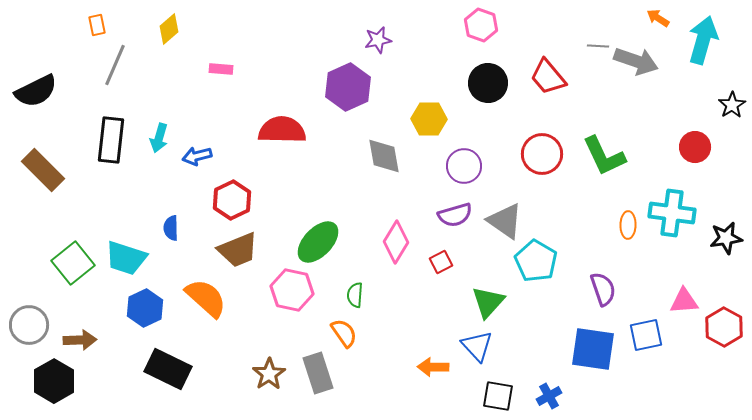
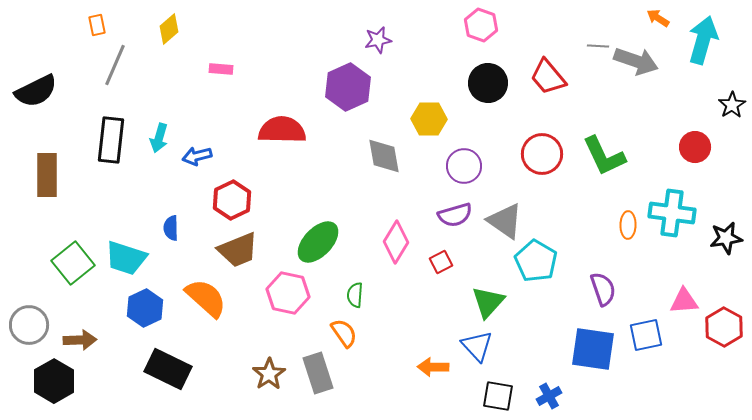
brown rectangle at (43, 170): moved 4 px right, 5 px down; rotated 45 degrees clockwise
pink hexagon at (292, 290): moved 4 px left, 3 px down
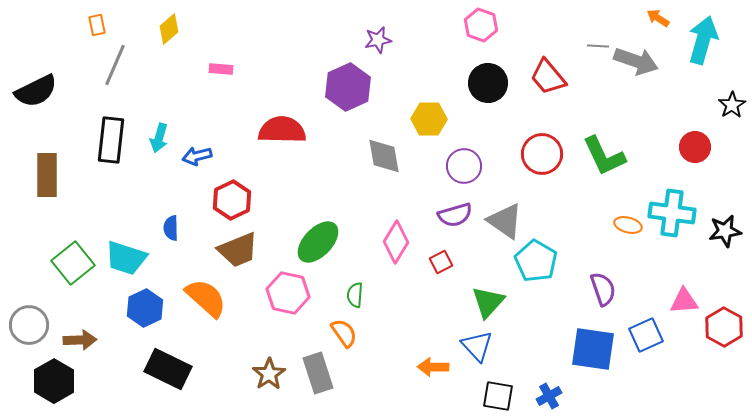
orange ellipse at (628, 225): rotated 76 degrees counterclockwise
black star at (726, 238): moved 1 px left, 7 px up
blue square at (646, 335): rotated 12 degrees counterclockwise
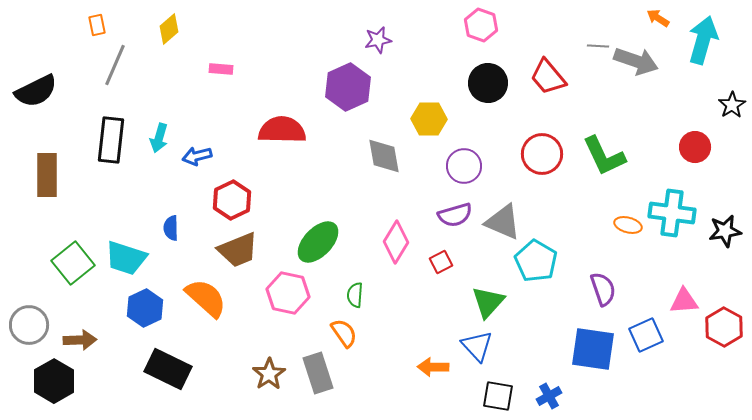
gray triangle at (505, 221): moved 2 px left, 1 px down; rotated 12 degrees counterclockwise
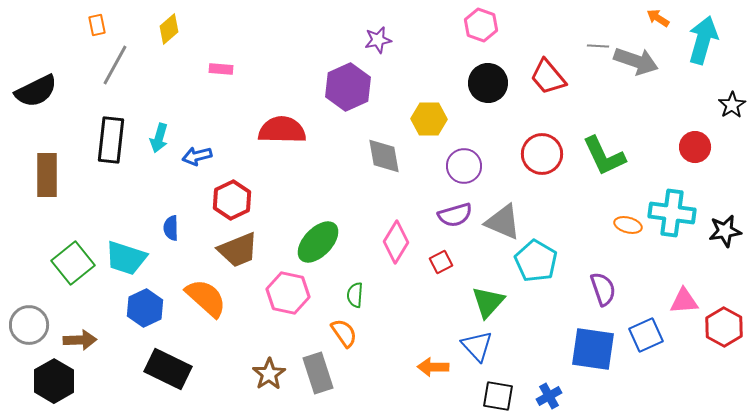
gray line at (115, 65): rotated 6 degrees clockwise
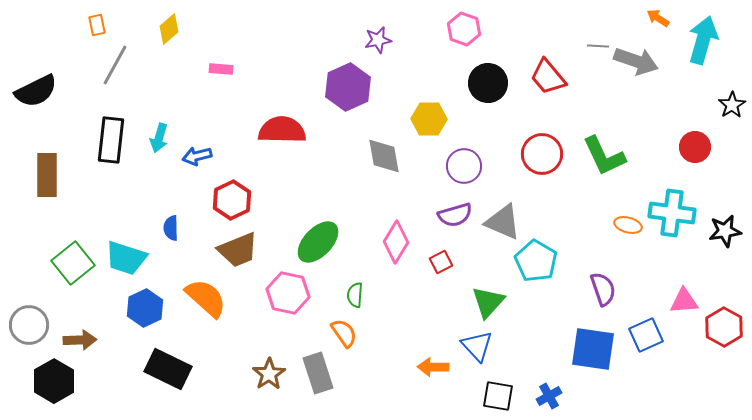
pink hexagon at (481, 25): moved 17 px left, 4 px down
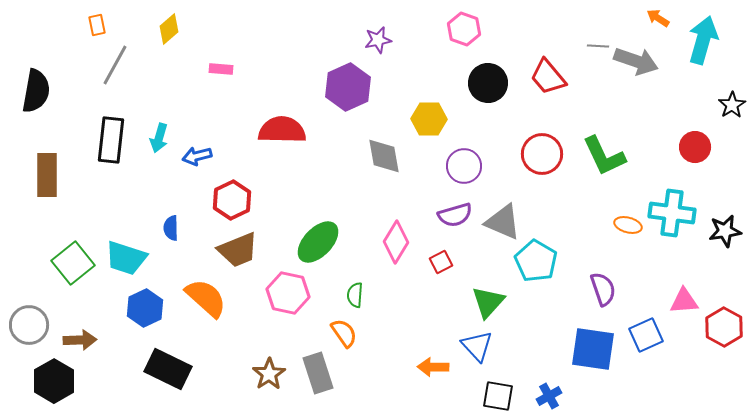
black semicircle at (36, 91): rotated 54 degrees counterclockwise
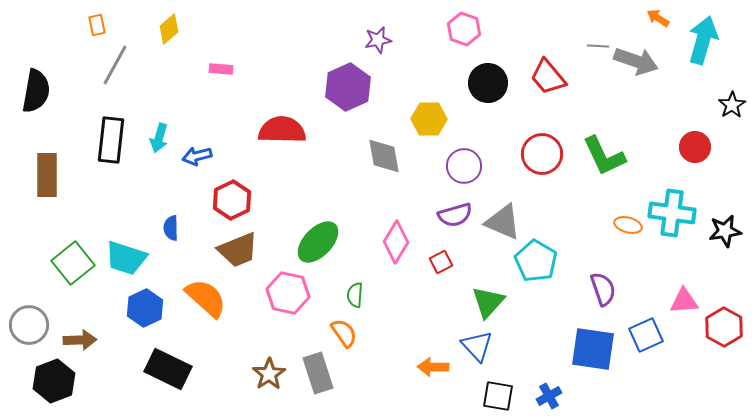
black hexagon at (54, 381): rotated 9 degrees clockwise
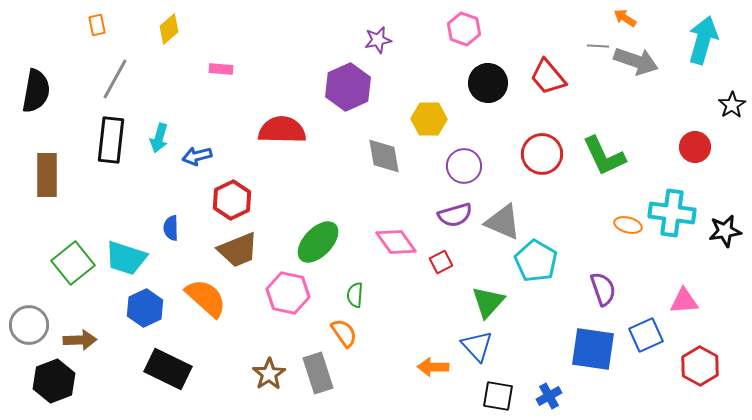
orange arrow at (658, 18): moved 33 px left
gray line at (115, 65): moved 14 px down
pink diamond at (396, 242): rotated 66 degrees counterclockwise
red hexagon at (724, 327): moved 24 px left, 39 px down
